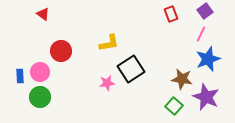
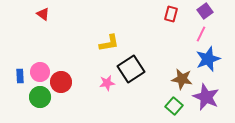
red rectangle: rotated 35 degrees clockwise
red circle: moved 31 px down
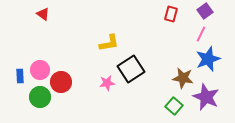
pink circle: moved 2 px up
brown star: moved 1 px right, 1 px up
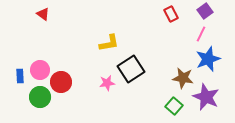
red rectangle: rotated 42 degrees counterclockwise
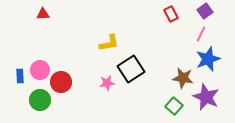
red triangle: rotated 40 degrees counterclockwise
green circle: moved 3 px down
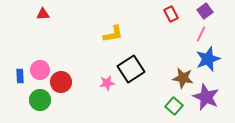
yellow L-shape: moved 4 px right, 9 px up
